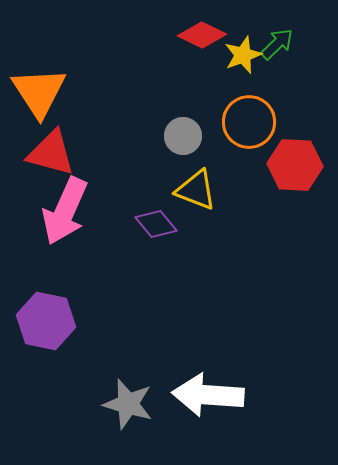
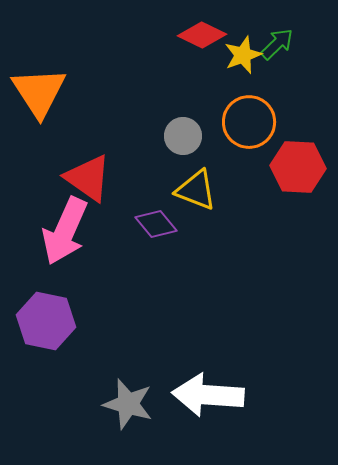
red triangle: moved 37 px right, 25 px down; rotated 20 degrees clockwise
red hexagon: moved 3 px right, 2 px down
pink arrow: moved 20 px down
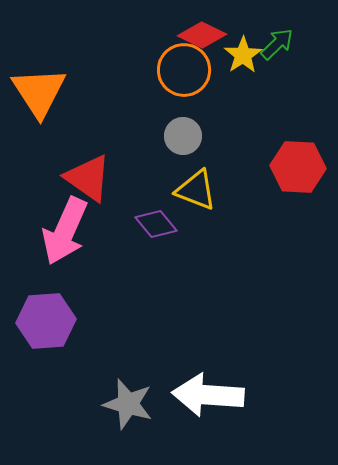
yellow star: rotated 12 degrees counterclockwise
orange circle: moved 65 px left, 52 px up
purple hexagon: rotated 16 degrees counterclockwise
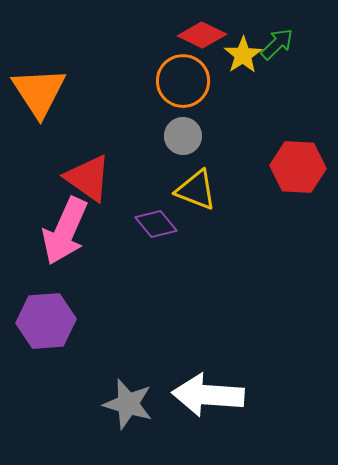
orange circle: moved 1 px left, 11 px down
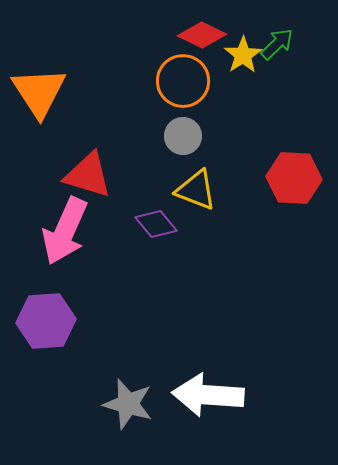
red hexagon: moved 4 px left, 11 px down
red triangle: moved 3 px up; rotated 18 degrees counterclockwise
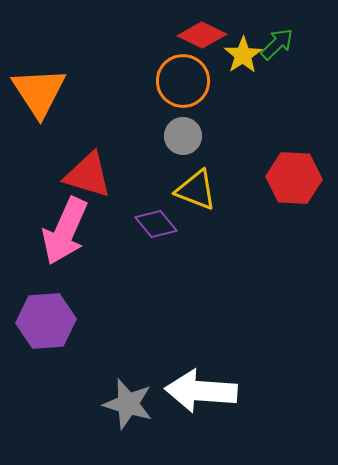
white arrow: moved 7 px left, 4 px up
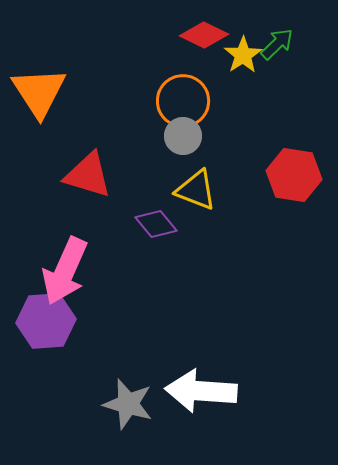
red diamond: moved 2 px right
orange circle: moved 20 px down
red hexagon: moved 3 px up; rotated 6 degrees clockwise
pink arrow: moved 40 px down
